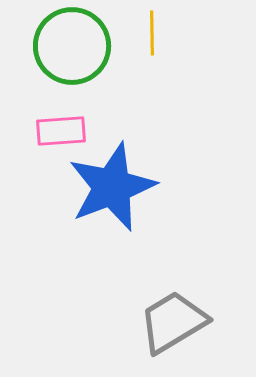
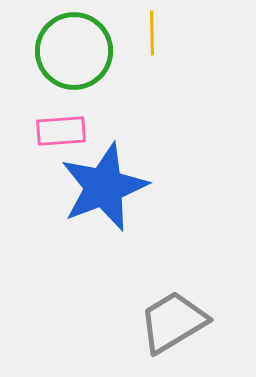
green circle: moved 2 px right, 5 px down
blue star: moved 8 px left
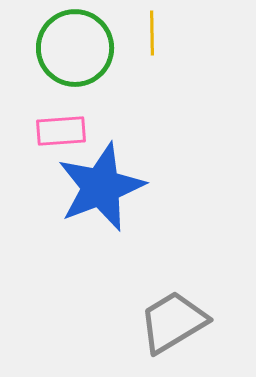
green circle: moved 1 px right, 3 px up
blue star: moved 3 px left
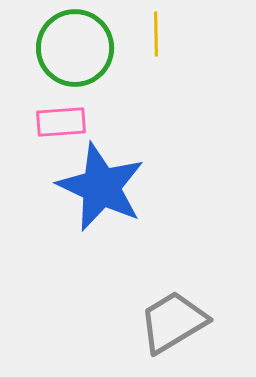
yellow line: moved 4 px right, 1 px down
pink rectangle: moved 9 px up
blue star: rotated 26 degrees counterclockwise
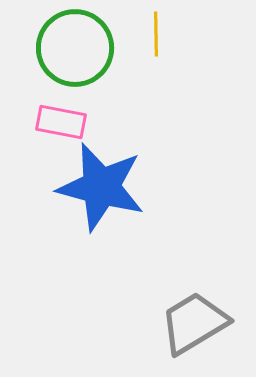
pink rectangle: rotated 15 degrees clockwise
blue star: rotated 10 degrees counterclockwise
gray trapezoid: moved 21 px right, 1 px down
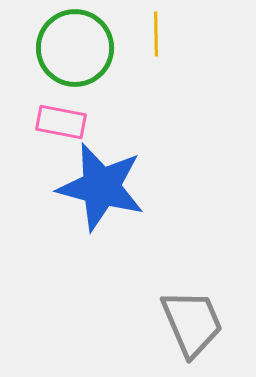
gray trapezoid: moved 2 px left; rotated 98 degrees clockwise
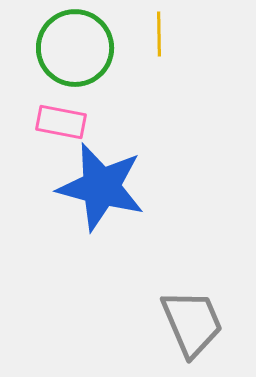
yellow line: moved 3 px right
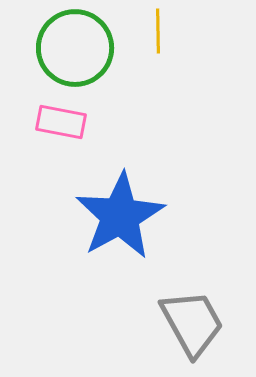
yellow line: moved 1 px left, 3 px up
blue star: moved 19 px right, 29 px down; rotated 28 degrees clockwise
gray trapezoid: rotated 6 degrees counterclockwise
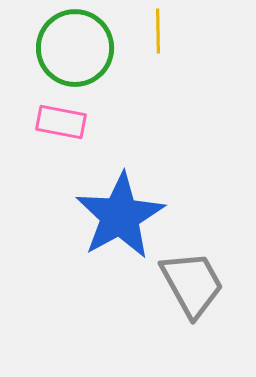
gray trapezoid: moved 39 px up
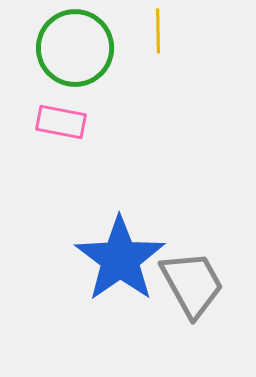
blue star: moved 43 px down; rotated 6 degrees counterclockwise
